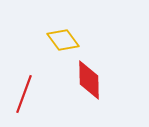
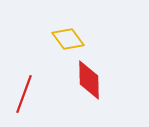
yellow diamond: moved 5 px right, 1 px up
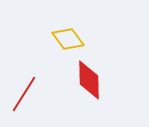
red line: rotated 12 degrees clockwise
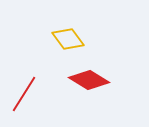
red diamond: rotated 57 degrees counterclockwise
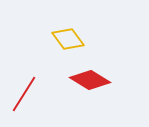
red diamond: moved 1 px right
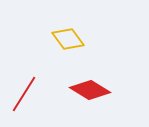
red diamond: moved 10 px down
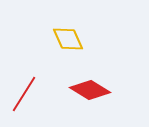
yellow diamond: rotated 12 degrees clockwise
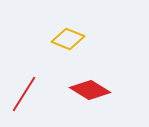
yellow diamond: rotated 44 degrees counterclockwise
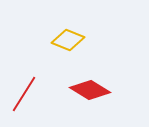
yellow diamond: moved 1 px down
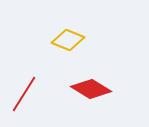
red diamond: moved 1 px right, 1 px up
